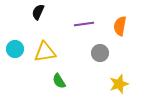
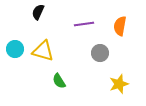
yellow triangle: moved 2 px left, 1 px up; rotated 25 degrees clockwise
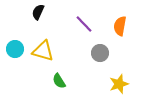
purple line: rotated 54 degrees clockwise
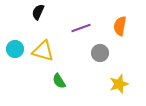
purple line: moved 3 px left, 4 px down; rotated 66 degrees counterclockwise
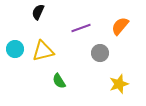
orange semicircle: rotated 30 degrees clockwise
yellow triangle: rotated 30 degrees counterclockwise
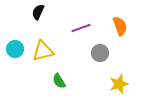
orange semicircle: rotated 120 degrees clockwise
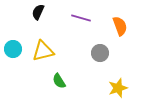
purple line: moved 10 px up; rotated 36 degrees clockwise
cyan circle: moved 2 px left
yellow star: moved 1 px left, 4 px down
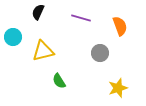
cyan circle: moved 12 px up
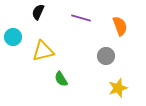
gray circle: moved 6 px right, 3 px down
green semicircle: moved 2 px right, 2 px up
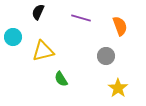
yellow star: rotated 18 degrees counterclockwise
